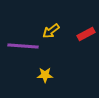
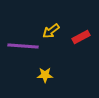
red rectangle: moved 5 px left, 3 px down
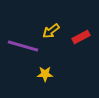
purple line: rotated 12 degrees clockwise
yellow star: moved 1 px up
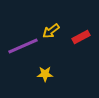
purple line: rotated 40 degrees counterclockwise
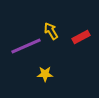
yellow arrow: rotated 96 degrees clockwise
purple line: moved 3 px right
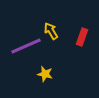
red rectangle: moved 1 px right; rotated 42 degrees counterclockwise
yellow star: rotated 14 degrees clockwise
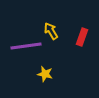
purple line: rotated 16 degrees clockwise
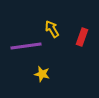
yellow arrow: moved 1 px right, 2 px up
yellow star: moved 3 px left
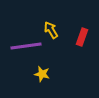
yellow arrow: moved 1 px left, 1 px down
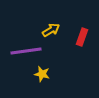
yellow arrow: rotated 90 degrees clockwise
purple line: moved 5 px down
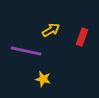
purple line: rotated 20 degrees clockwise
yellow star: moved 1 px right, 5 px down
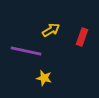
yellow star: moved 1 px right, 1 px up
